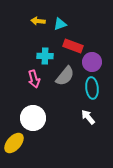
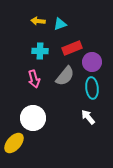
red rectangle: moved 1 px left, 2 px down; rotated 42 degrees counterclockwise
cyan cross: moved 5 px left, 5 px up
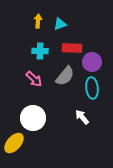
yellow arrow: rotated 88 degrees clockwise
red rectangle: rotated 24 degrees clockwise
pink arrow: rotated 30 degrees counterclockwise
white arrow: moved 6 px left
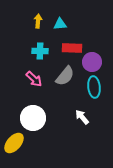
cyan triangle: rotated 16 degrees clockwise
cyan ellipse: moved 2 px right, 1 px up
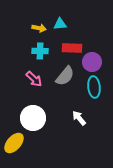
yellow arrow: moved 1 px right, 7 px down; rotated 96 degrees clockwise
white arrow: moved 3 px left, 1 px down
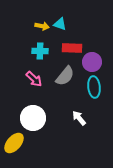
cyan triangle: rotated 24 degrees clockwise
yellow arrow: moved 3 px right, 2 px up
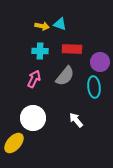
red rectangle: moved 1 px down
purple circle: moved 8 px right
pink arrow: rotated 108 degrees counterclockwise
white arrow: moved 3 px left, 2 px down
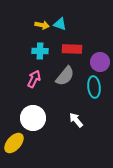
yellow arrow: moved 1 px up
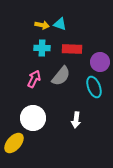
cyan cross: moved 2 px right, 3 px up
gray semicircle: moved 4 px left
cyan ellipse: rotated 15 degrees counterclockwise
white arrow: rotated 133 degrees counterclockwise
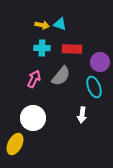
white arrow: moved 6 px right, 5 px up
yellow ellipse: moved 1 px right, 1 px down; rotated 15 degrees counterclockwise
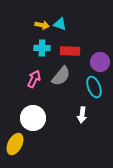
red rectangle: moved 2 px left, 2 px down
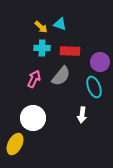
yellow arrow: moved 1 px left, 2 px down; rotated 32 degrees clockwise
